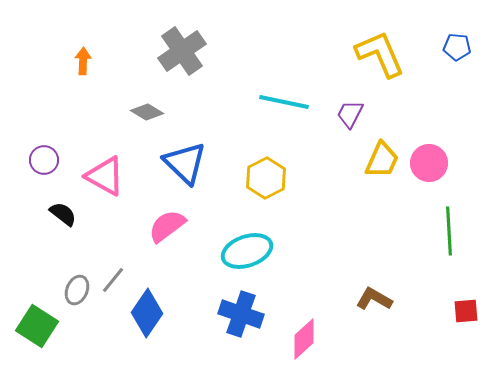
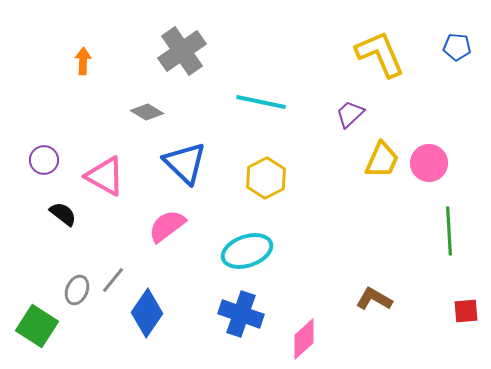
cyan line: moved 23 px left
purple trapezoid: rotated 20 degrees clockwise
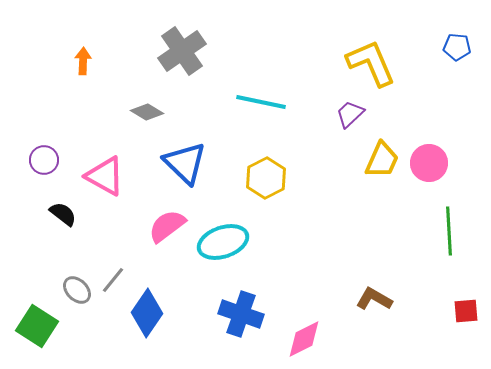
yellow L-shape: moved 9 px left, 9 px down
cyan ellipse: moved 24 px left, 9 px up
gray ellipse: rotated 68 degrees counterclockwise
pink diamond: rotated 15 degrees clockwise
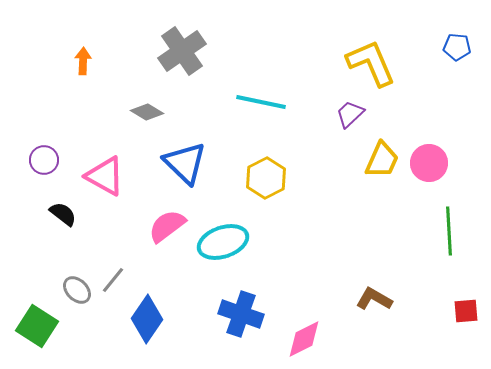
blue diamond: moved 6 px down
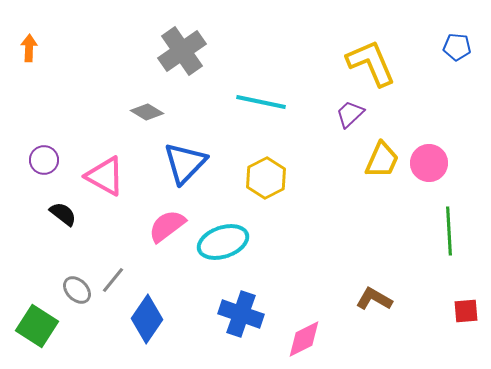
orange arrow: moved 54 px left, 13 px up
blue triangle: rotated 30 degrees clockwise
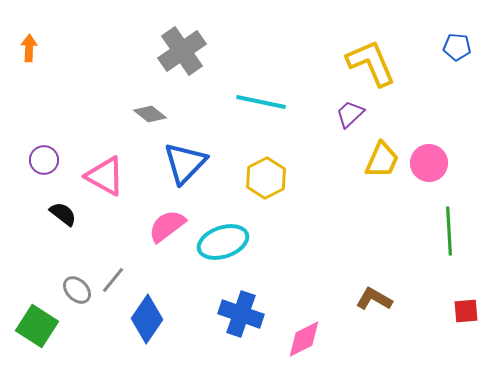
gray diamond: moved 3 px right, 2 px down; rotated 8 degrees clockwise
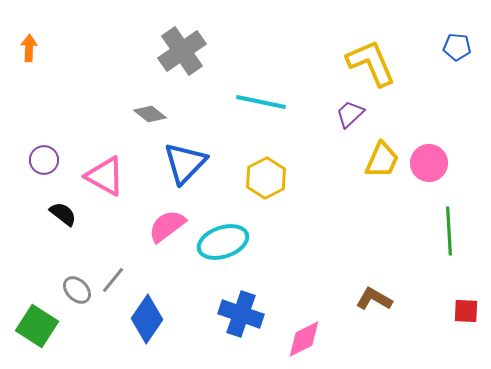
red square: rotated 8 degrees clockwise
